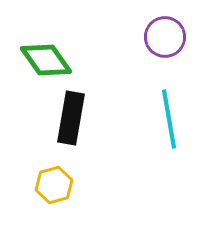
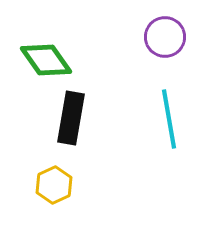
yellow hexagon: rotated 9 degrees counterclockwise
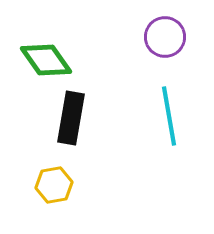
cyan line: moved 3 px up
yellow hexagon: rotated 15 degrees clockwise
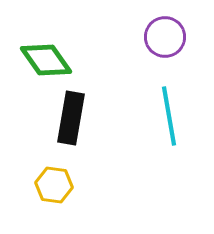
yellow hexagon: rotated 18 degrees clockwise
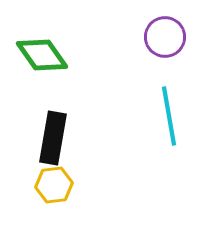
green diamond: moved 4 px left, 5 px up
black rectangle: moved 18 px left, 20 px down
yellow hexagon: rotated 15 degrees counterclockwise
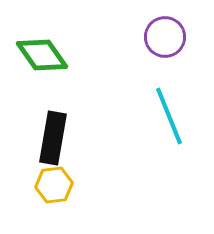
cyan line: rotated 12 degrees counterclockwise
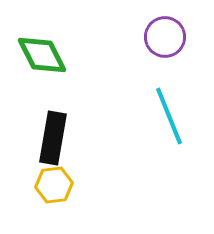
green diamond: rotated 8 degrees clockwise
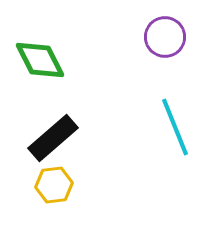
green diamond: moved 2 px left, 5 px down
cyan line: moved 6 px right, 11 px down
black rectangle: rotated 39 degrees clockwise
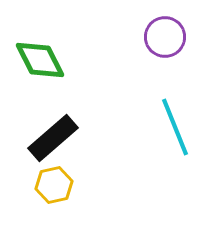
yellow hexagon: rotated 6 degrees counterclockwise
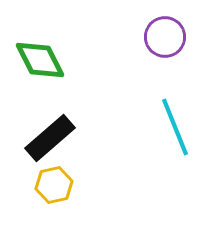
black rectangle: moved 3 px left
